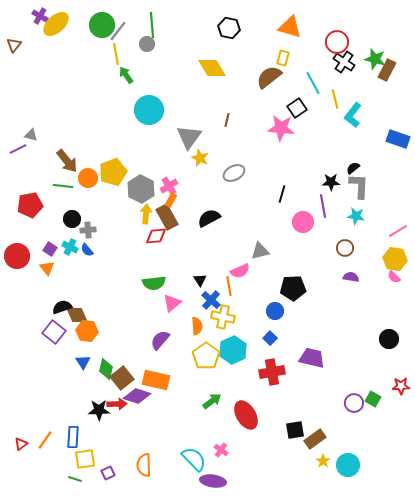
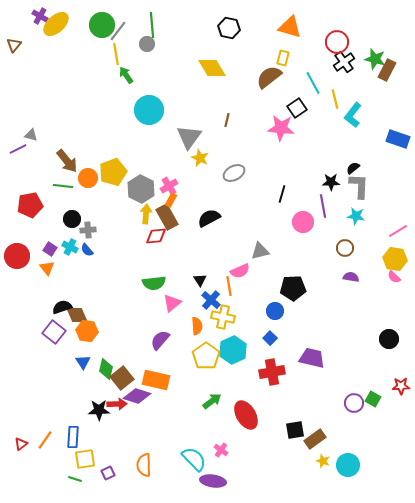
black cross at (344, 62): rotated 20 degrees clockwise
yellow star at (323, 461): rotated 16 degrees counterclockwise
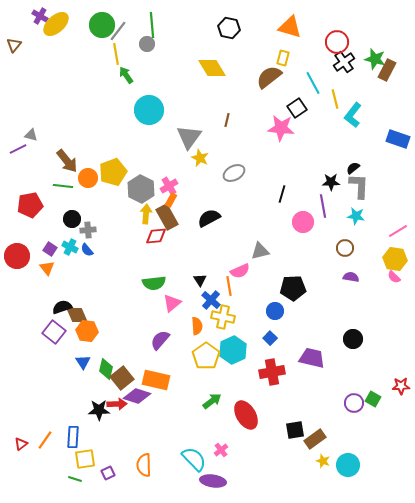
black circle at (389, 339): moved 36 px left
pink cross at (221, 450): rotated 16 degrees clockwise
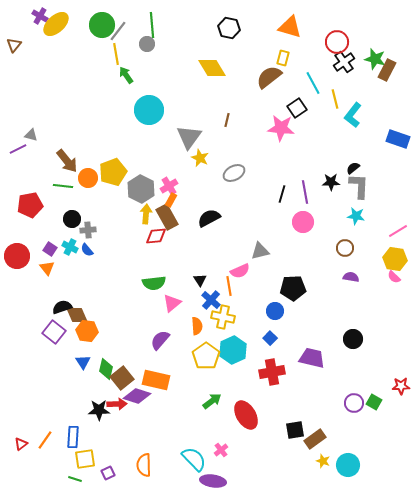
purple line at (323, 206): moved 18 px left, 14 px up
green square at (373, 399): moved 1 px right, 3 px down
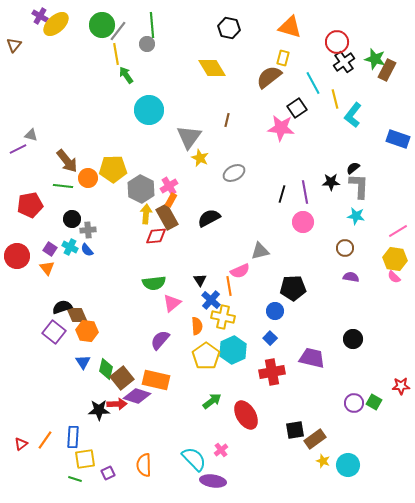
yellow pentagon at (113, 172): moved 3 px up; rotated 20 degrees clockwise
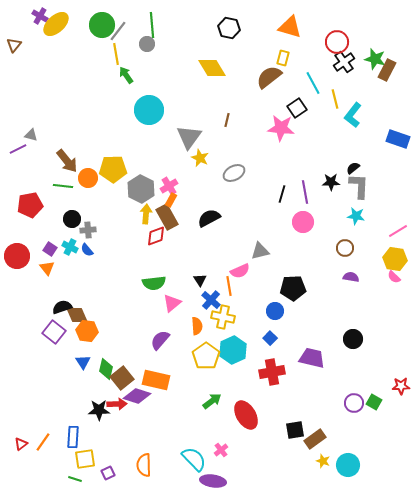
red diamond at (156, 236): rotated 15 degrees counterclockwise
orange line at (45, 440): moved 2 px left, 2 px down
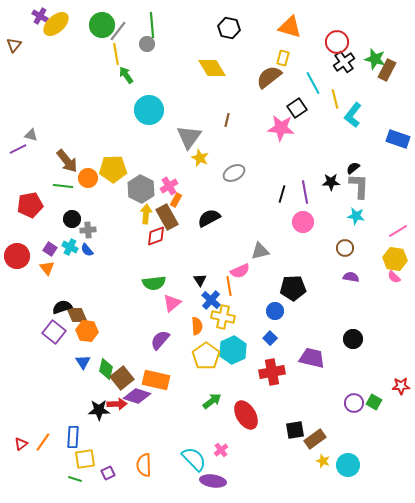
orange rectangle at (171, 200): moved 5 px right
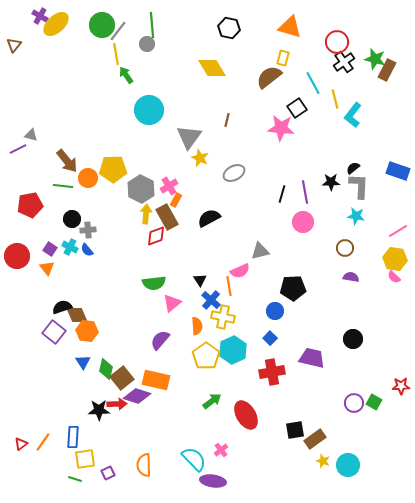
blue rectangle at (398, 139): moved 32 px down
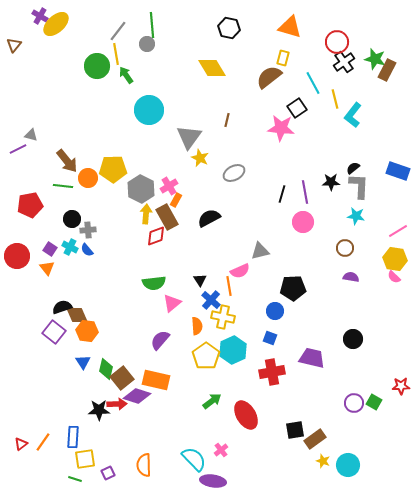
green circle at (102, 25): moved 5 px left, 41 px down
blue square at (270, 338): rotated 24 degrees counterclockwise
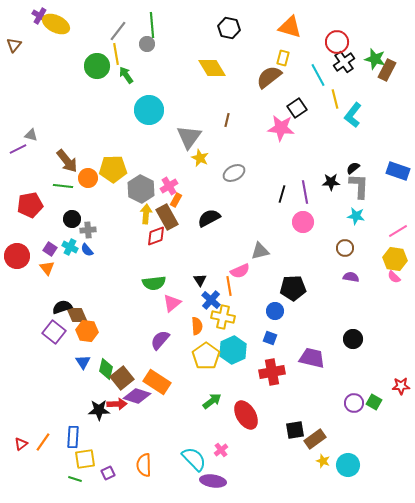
yellow ellipse at (56, 24): rotated 68 degrees clockwise
cyan line at (313, 83): moved 5 px right, 8 px up
orange rectangle at (156, 380): moved 1 px right, 2 px down; rotated 20 degrees clockwise
